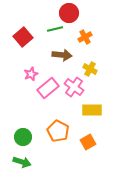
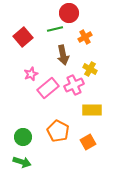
brown arrow: moved 1 px right; rotated 72 degrees clockwise
pink cross: moved 2 px up; rotated 30 degrees clockwise
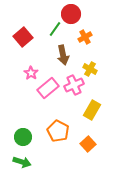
red circle: moved 2 px right, 1 px down
green line: rotated 42 degrees counterclockwise
pink star: moved 1 px up; rotated 16 degrees counterclockwise
yellow rectangle: rotated 60 degrees counterclockwise
orange square: moved 2 px down; rotated 14 degrees counterclockwise
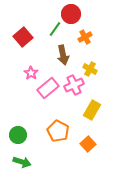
green circle: moved 5 px left, 2 px up
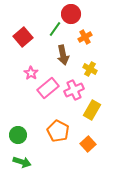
pink cross: moved 5 px down
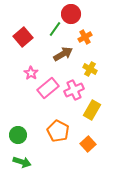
brown arrow: moved 1 px up; rotated 108 degrees counterclockwise
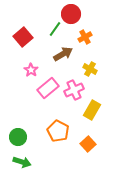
pink star: moved 3 px up
green circle: moved 2 px down
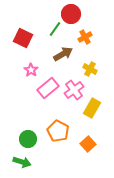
red square: moved 1 px down; rotated 24 degrees counterclockwise
pink cross: rotated 12 degrees counterclockwise
yellow rectangle: moved 2 px up
green circle: moved 10 px right, 2 px down
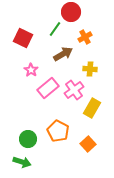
red circle: moved 2 px up
yellow cross: rotated 24 degrees counterclockwise
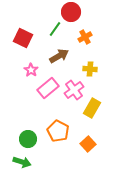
brown arrow: moved 4 px left, 2 px down
